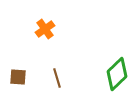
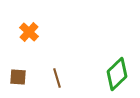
orange cross: moved 16 px left, 3 px down; rotated 12 degrees counterclockwise
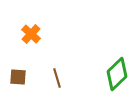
orange cross: moved 2 px right, 2 px down
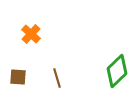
green diamond: moved 3 px up
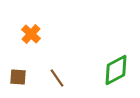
green diamond: moved 1 px left, 1 px up; rotated 16 degrees clockwise
brown line: rotated 18 degrees counterclockwise
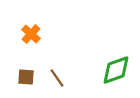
green diamond: rotated 8 degrees clockwise
brown square: moved 8 px right
